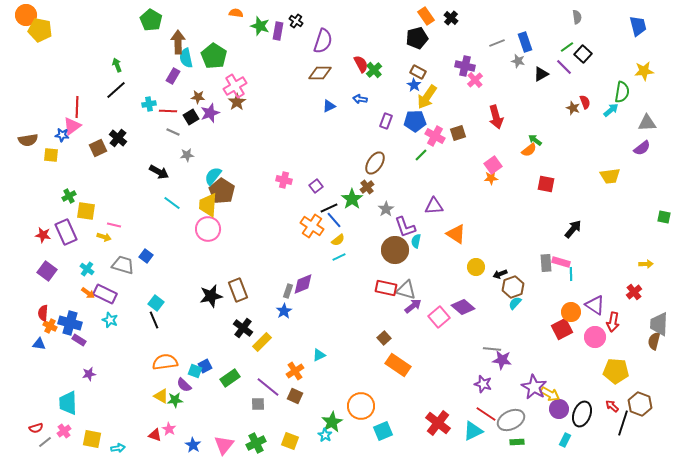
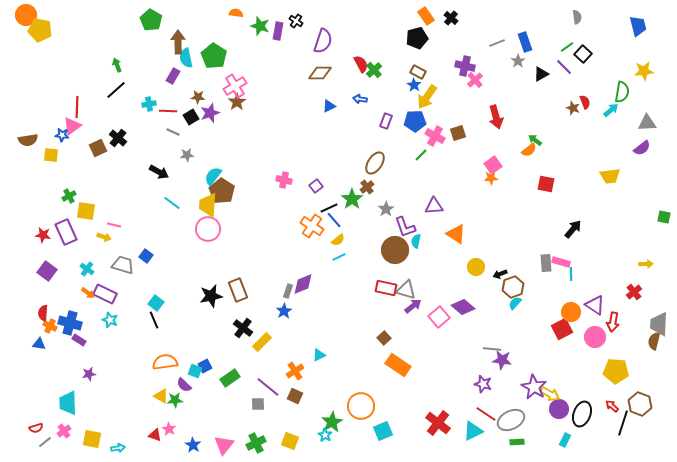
gray star at (518, 61): rotated 24 degrees clockwise
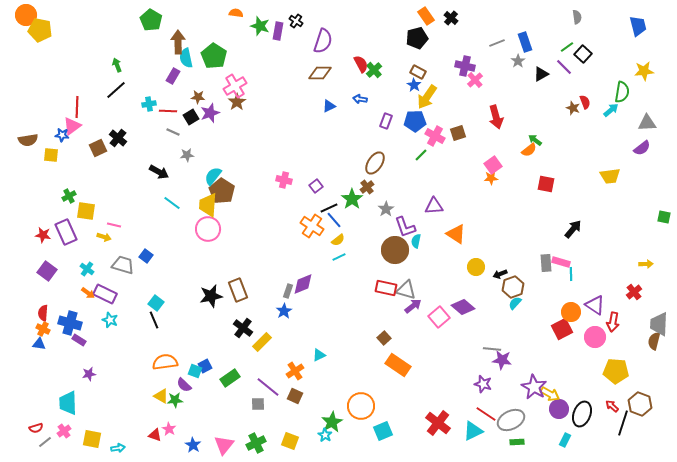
orange cross at (50, 326): moved 7 px left, 3 px down
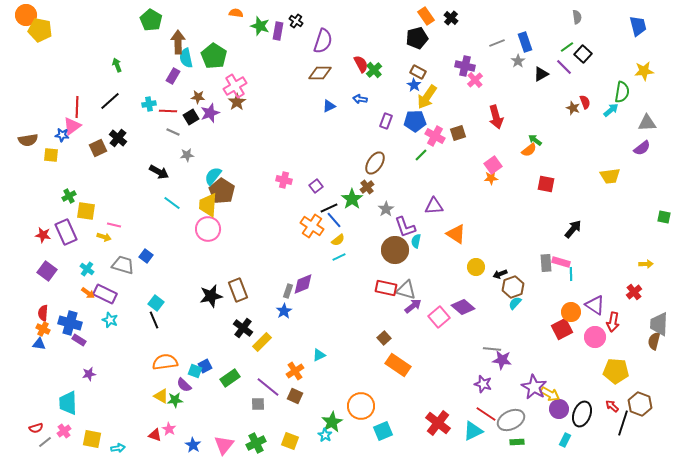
black line at (116, 90): moved 6 px left, 11 px down
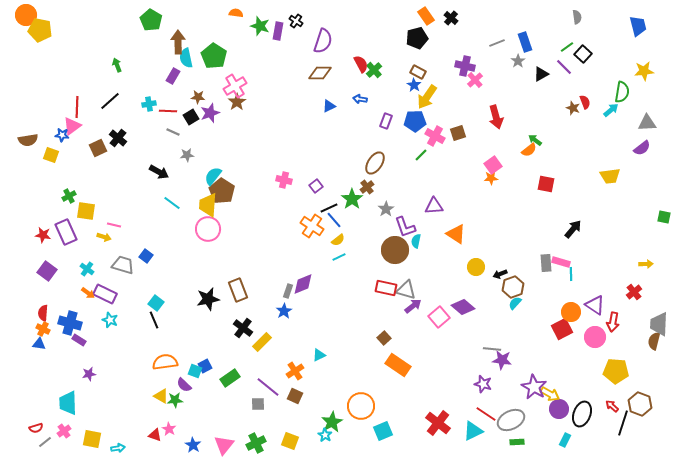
yellow square at (51, 155): rotated 14 degrees clockwise
black star at (211, 296): moved 3 px left, 3 px down
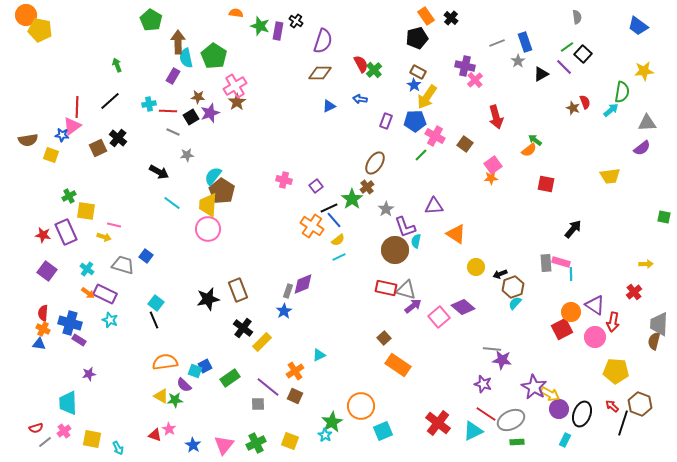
blue trapezoid at (638, 26): rotated 140 degrees clockwise
brown square at (458, 133): moved 7 px right, 11 px down; rotated 35 degrees counterclockwise
cyan arrow at (118, 448): rotated 72 degrees clockwise
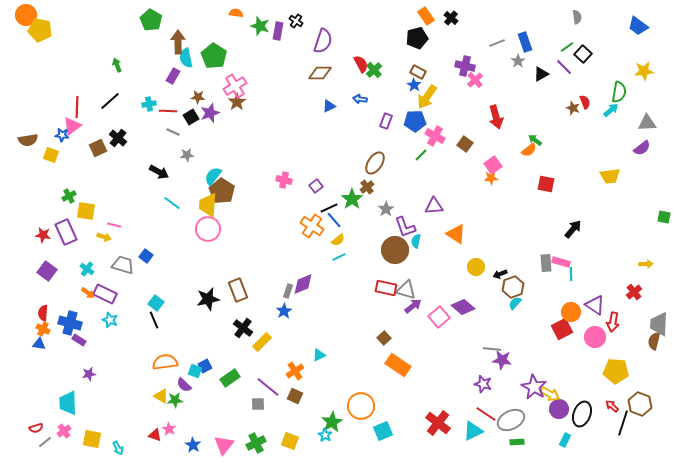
green semicircle at (622, 92): moved 3 px left
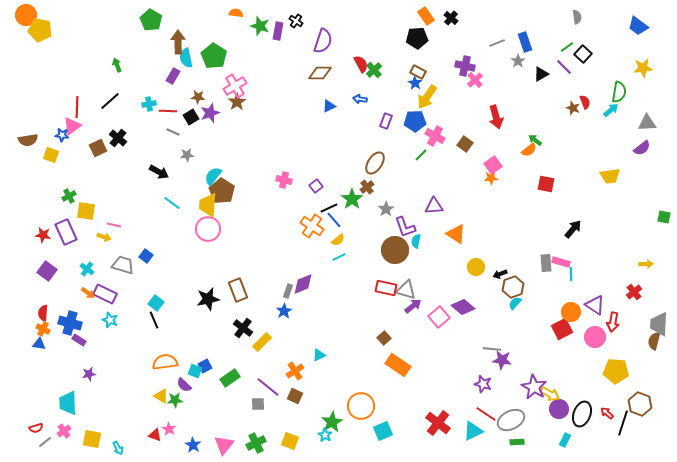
black pentagon at (417, 38): rotated 10 degrees clockwise
yellow star at (644, 71): moved 1 px left, 3 px up
blue star at (414, 85): moved 1 px right, 2 px up
red arrow at (612, 406): moved 5 px left, 7 px down
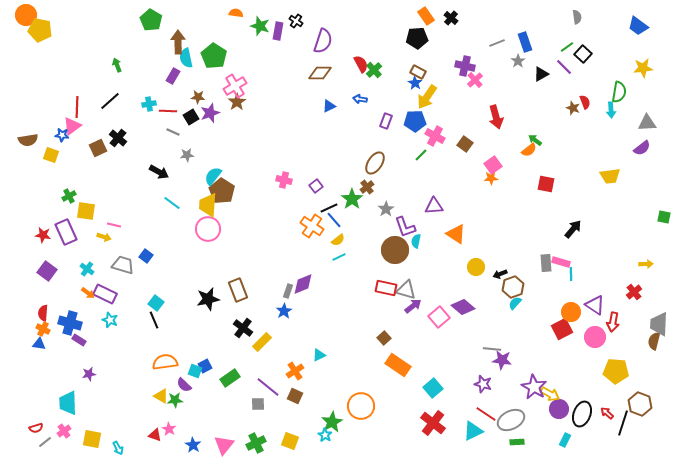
cyan arrow at (611, 110): rotated 126 degrees clockwise
red cross at (438, 423): moved 5 px left
cyan square at (383, 431): moved 50 px right, 43 px up; rotated 18 degrees counterclockwise
